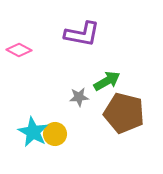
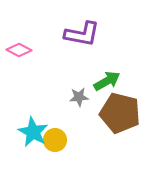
brown pentagon: moved 4 px left
yellow circle: moved 6 px down
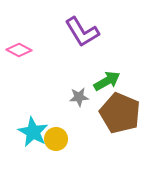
purple L-shape: moved 2 px up; rotated 48 degrees clockwise
brown pentagon: rotated 9 degrees clockwise
yellow circle: moved 1 px right, 1 px up
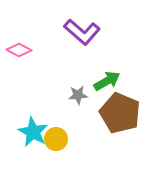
purple L-shape: rotated 18 degrees counterclockwise
gray star: moved 1 px left, 2 px up
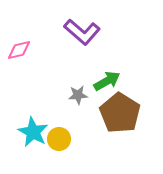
pink diamond: rotated 40 degrees counterclockwise
brown pentagon: rotated 9 degrees clockwise
yellow circle: moved 3 px right
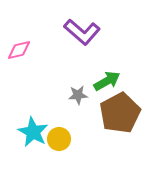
brown pentagon: rotated 12 degrees clockwise
